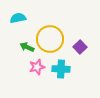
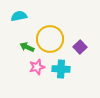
cyan semicircle: moved 1 px right, 2 px up
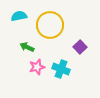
yellow circle: moved 14 px up
cyan cross: rotated 18 degrees clockwise
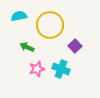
purple square: moved 5 px left, 1 px up
pink star: moved 2 px down
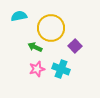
yellow circle: moved 1 px right, 3 px down
green arrow: moved 8 px right
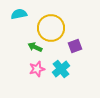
cyan semicircle: moved 2 px up
purple square: rotated 24 degrees clockwise
cyan cross: rotated 30 degrees clockwise
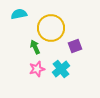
green arrow: rotated 40 degrees clockwise
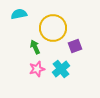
yellow circle: moved 2 px right
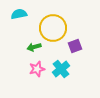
green arrow: moved 1 px left; rotated 80 degrees counterclockwise
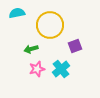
cyan semicircle: moved 2 px left, 1 px up
yellow circle: moved 3 px left, 3 px up
green arrow: moved 3 px left, 2 px down
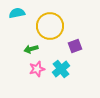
yellow circle: moved 1 px down
